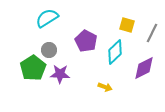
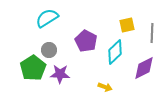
yellow square: rotated 28 degrees counterclockwise
gray line: rotated 24 degrees counterclockwise
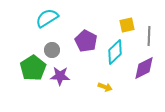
gray line: moved 3 px left, 3 px down
gray circle: moved 3 px right
purple star: moved 2 px down
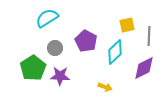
gray circle: moved 3 px right, 2 px up
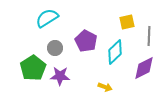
yellow square: moved 3 px up
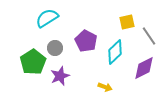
gray line: rotated 36 degrees counterclockwise
green pentagon: moved 6 px up
purple star: rotated 24 degrees counterclockwise
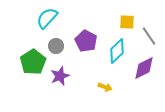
cyan semicircle: rotated 15 degrees counterclockwise
yellow square: rotated 14 degrees clockwise
gray circle: moved 1 px right, 2 px up
cyan diamond: moved 2 px right, 1 px up
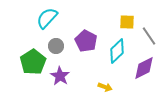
purple star: rotated 18 degrees counterclockwise
